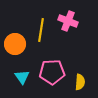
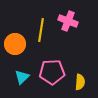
cyan triangle: rotated 21 degrees clockwise
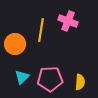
pink pentagon: moved 2 px left, 7 px down
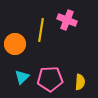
pink cross: moved 1 px left, 1 px up
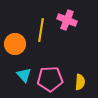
cyan triangle: moved 2 px right, 2 px up; rotated 28 degrees counterclockwise
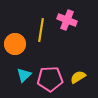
cyan triangle: rotated 28 degrees clockwise
yellow semicircle: moved 2 px left, 5 px up; rotated 126 degrees counterclockwise
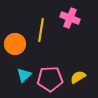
pink cross: moved 3 px right, 2 px up
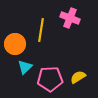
cyan triangle: moved 1 px right, 8 px up
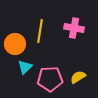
pink cross: moved 4 px right, 10 px down; rotated 12 degrees counterclockwise
yellow line: moved 1 px left, 1 px down
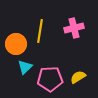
pink cross: rotated 24 degrees counterclockwise
orange circle: moved 1 px right
